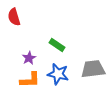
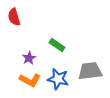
gray trapezoid: moved 3 px left, 2 px down
blue star: moved 5 px down
orange L-shape: rotated 30 degrees clockwise
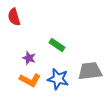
purple star: rotated 24 degrees counterclockwise
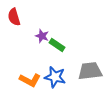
purple star: moved 13 px right, 22 px up
blue star: moved 3 px left, 2 px up
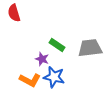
red semicircle: moved 4 px up
purple star: moved 23 px down
gray trapezoid: moved 23 px up
blue star: moved 1 px left
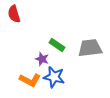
red semicircle: moved 1 px down
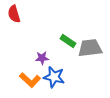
green rectangle: moved 11 px right, 4 px up
purple star: moved 1 px up; rotated 24 degrees counterclockwise
orange L-shape: rotated 15 degrees clockwise
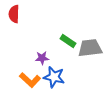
red semicircle: rotated 18 degrees clockwise
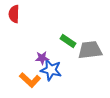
gray trapezoid: moved 2 px down
blue star: moved 3 px left, 7 px up
